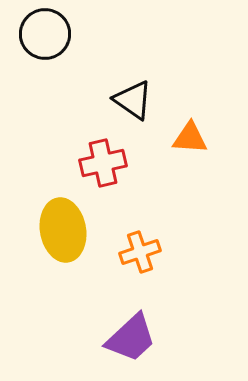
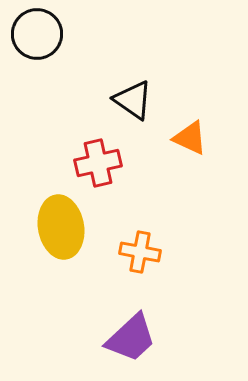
black circle: moved 8 px left
orange triangle: rotated 21 degrees clockwise
red cross: moved 5 px left
yellow ellipse: moved 2 px left, 3 px up
orange cross: rotated 30 degrees clockwise
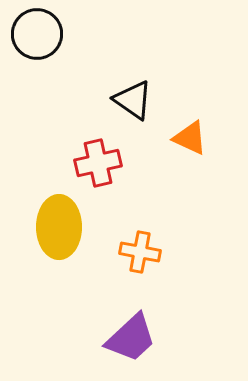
yellow ellipse: moved 2 px left; rotated 10 degrees clockwise
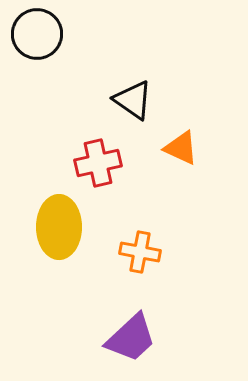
orange triangle: moved 9 px left, 10 px down
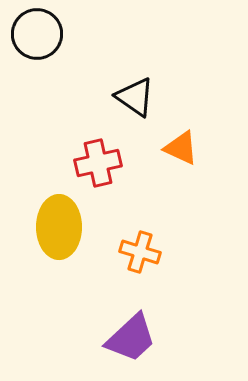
black triangle: moved 2 px right, 3 px up
orange cross: rotated 6 degrees clockwise
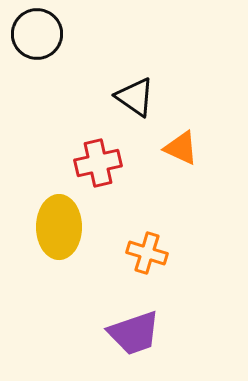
orange cross: moved 7 px right, 1 px down
purple trapezoid: moved 3 px right, 5 px up; rotated 24 degrees clockwise
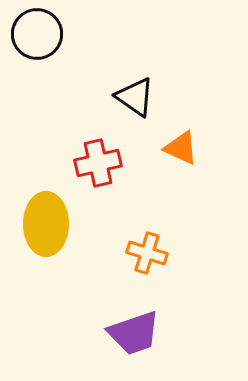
yellow ellipse: moved 13 px left, 3 px up
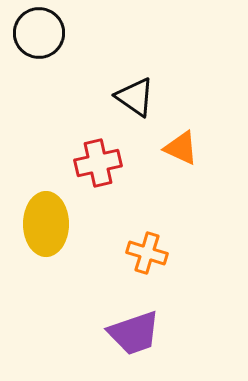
black circle: moved 2 px right, 1 px up
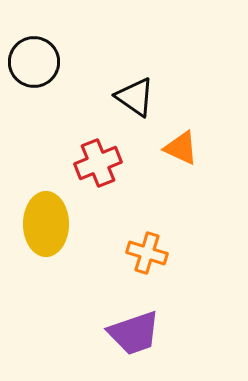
black circle: moved 5 px left, 29 px down
red cross: rotated 9 degrees counterclockwise
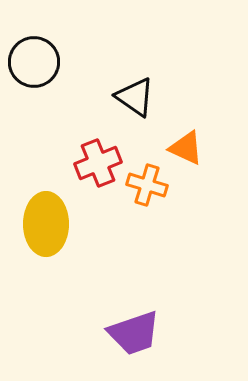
orange triangle: moved 5 px right
orange cross: moved 68 px up
